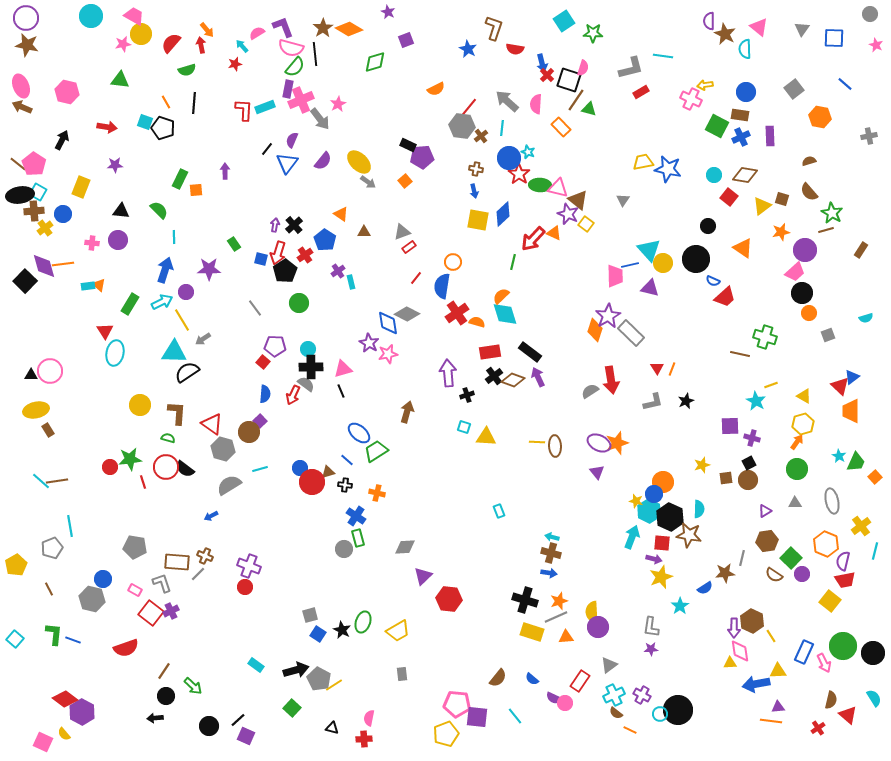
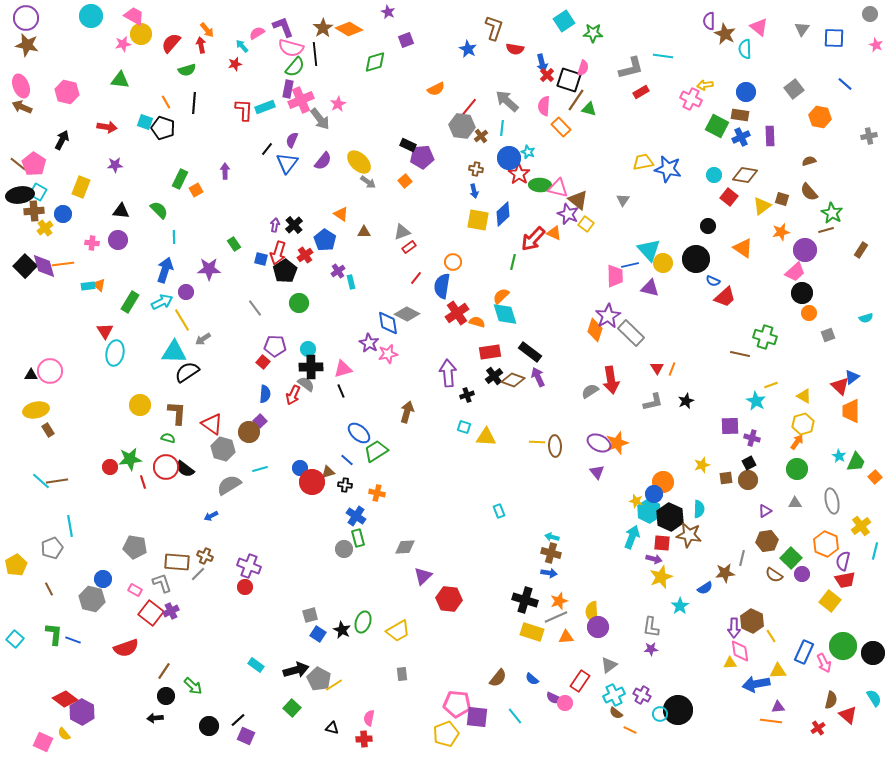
pink semicircle at (536, 104): moved 8 px right, 2 px down
orange square at (196, 190): rotated 24 degrees counterclockwise
black square at (25, 281): moved 15 px up
green rectangle at (130, 304): moved 2 px up
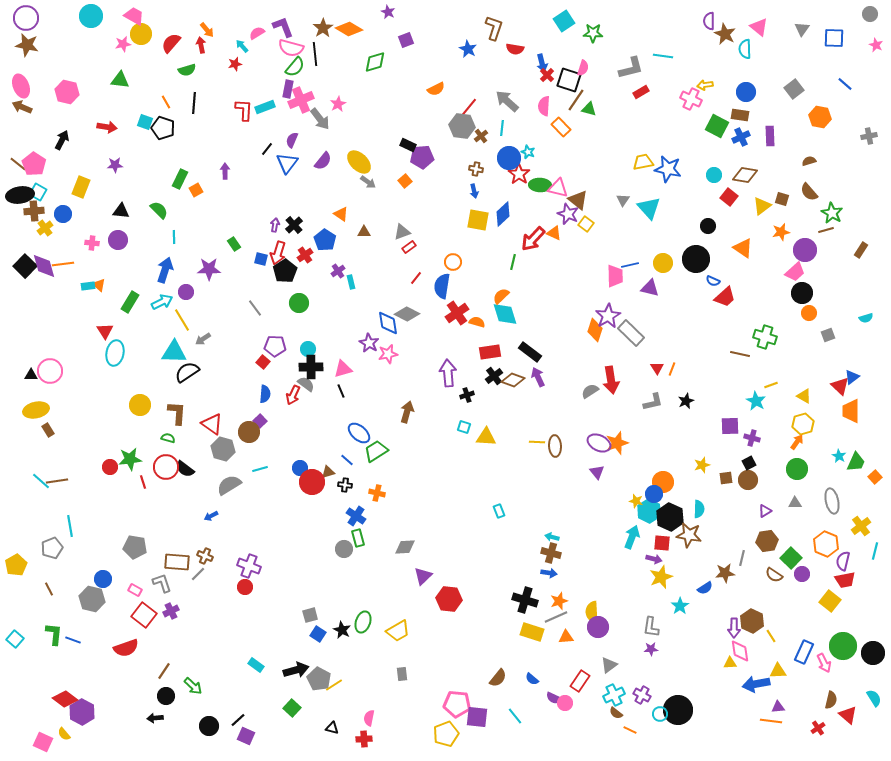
cyan triangle at (649, 250): moved 42 px up
red square at (151, 613): moved 7 px left, 2 px down
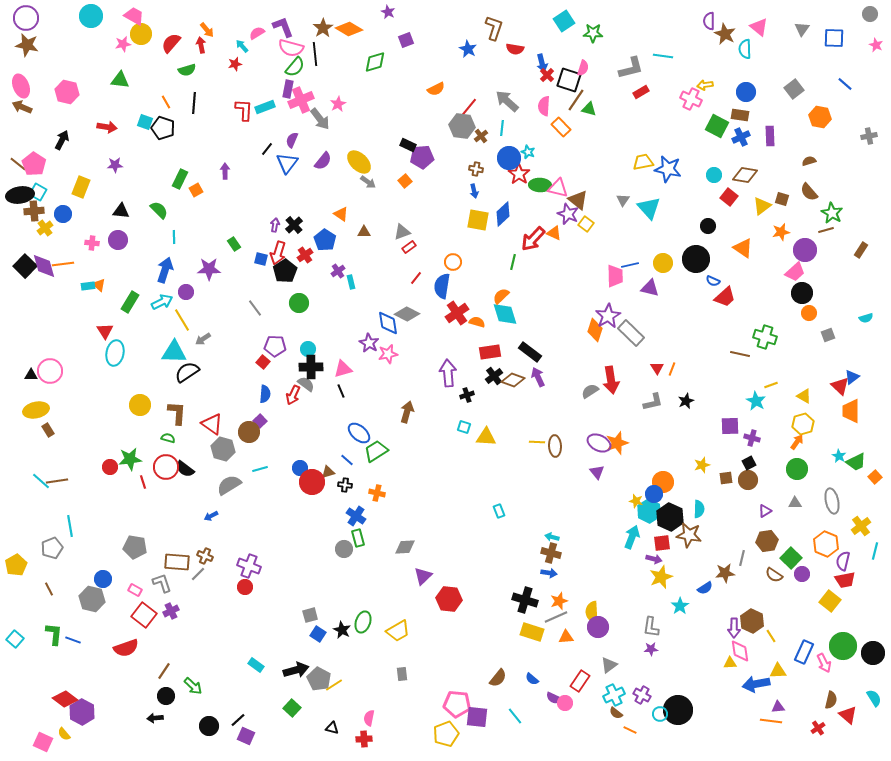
green trapezoid at (856, 462): rotated 40 degrees clockwise
red square at (662, 543): rotated 12 degrees counterclockwise
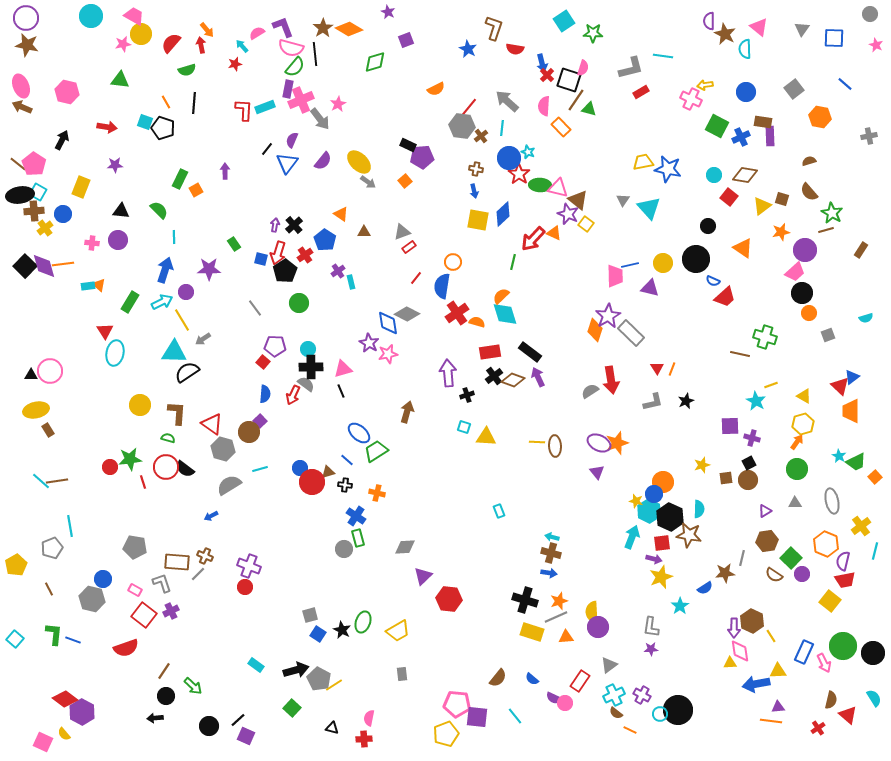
brown rectangle at (740, 115): moved 23 px right, 7 px down
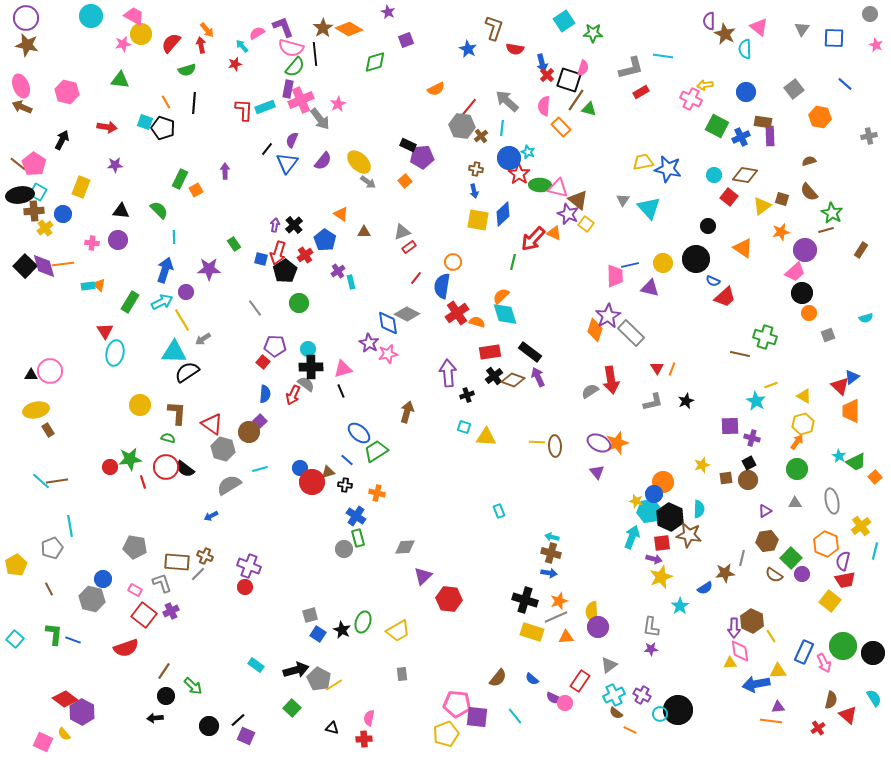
cyan hexagon at (649, 511): rotated 25 degrees clockwise
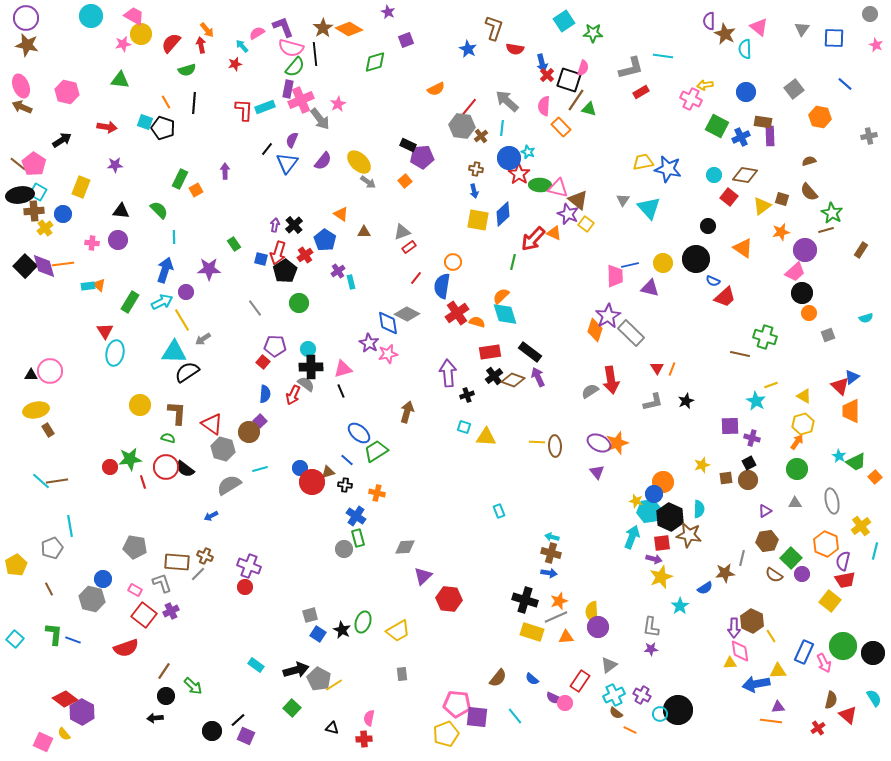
black arrow at (62, 140): rotated 30 degrees clockwise
black circle at (209, 726): moved 3 px right, 5 px down
